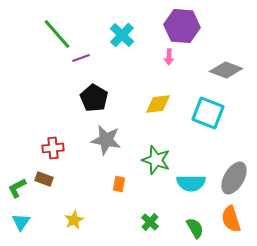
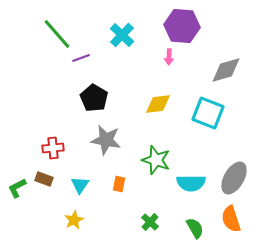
gray diamond: rotated 36 degrees counterclockwise
cyan triangle: moved 59 px right, 37 px up
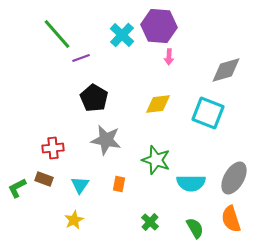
purple hexagon: moved 23 px left
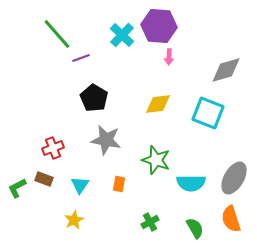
red cross: rotated 15 degrees counterclockwise
green cross: rotated 18 degrees clockwise
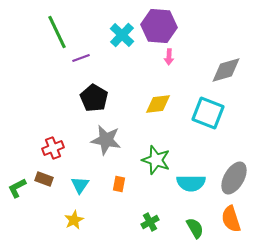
green line: moved 2 px up; rotated 16 degrees clockwise
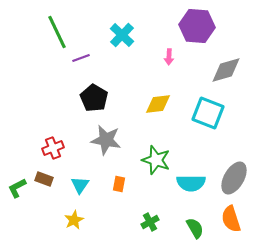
purple hexagon: moved 38 px right
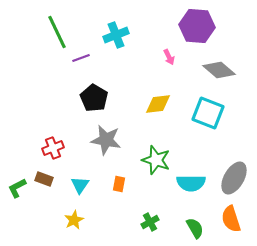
cyan cross: moved 6 px left; rotated 25 degrees clockwise
pink arrow: rotated 28 degrees counterclockwise
gray diamond: moved 7 px left; rotated 56 degrees clockwise
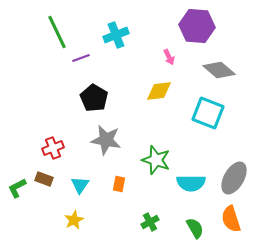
yellow diamond: moved 1 px right, 13 px up
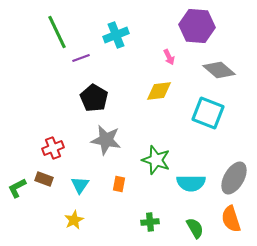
green cross: rotated 24 degrees clockwise
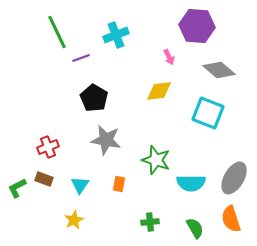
red cross: moved 5 px left, 1 px up
